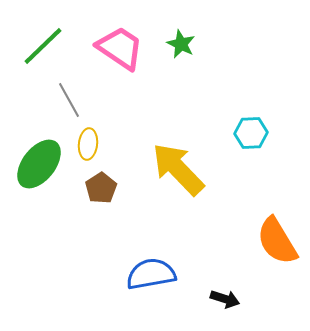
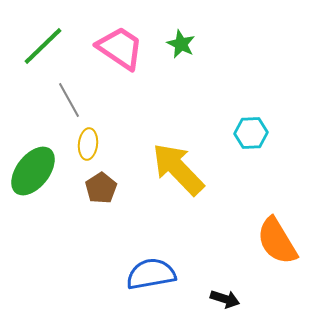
green ellipse: moved 6 px left, 7 px down
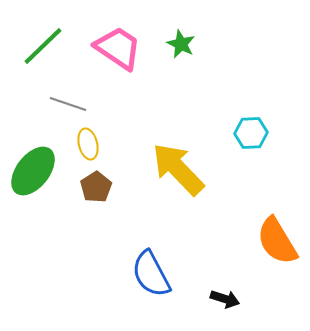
pink trapezoid: moved 2 px left
gray line: moved 1 px left, 4 px down; rotated 42 degrees counterclockwise
yellow ellipse: rotated 20 degrees counterclockwise
brown pentagon: moved 5 px left, 1 px up
blue semicircle: rotated 108 degrees counterclockwise
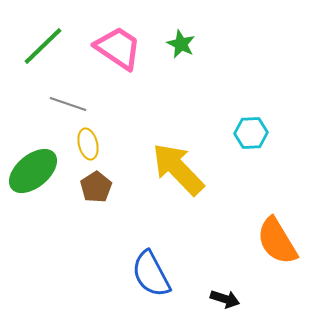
green ellipse: rotated 12 degrees clockwise
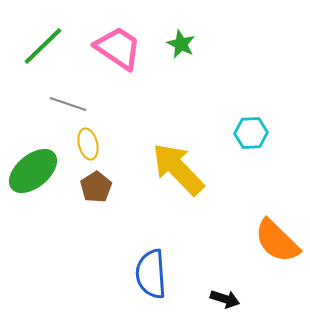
orange semicircle: rotated 15 degrees counterclockwise
blue semicircle: rotated 24 degrees clockwise
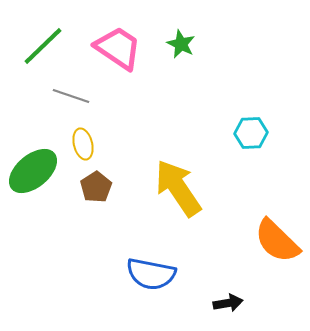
gray line: moved 3 px right, 8 px up
yellow ellipse: moved 5 px left
yellow arrow: moved 19 px down; rotated 10 degrees clockwise
blue semicircle: rotated 75 degrees counterclockwise
black arrow: moved 3 px right, 4 px down; rotated 28 degrees counterclockwise
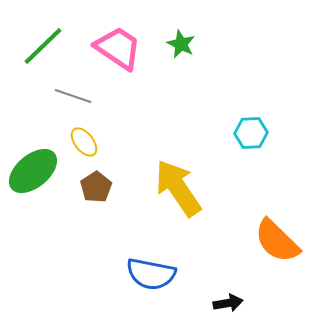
gray line: moved 2 px right
yellow ellipse: moved 1 px right, 2 px up; rotated 24 degrees counterclockwise
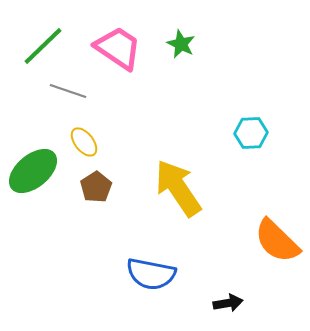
gray line: moved 5 px left, 5 px up
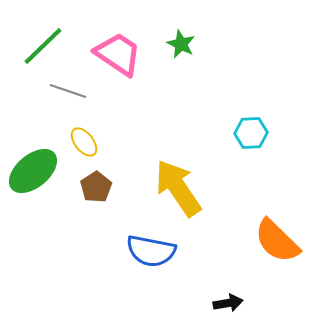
pink trapezoid: moved 6 px down
blue semicircle: moved 23 px up
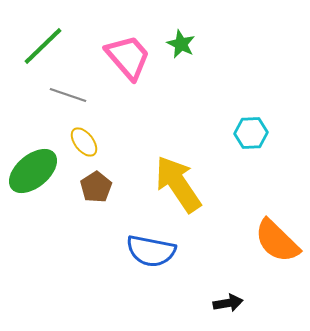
pink trapezoid: moved 10 px right, 3 px down; rotated 15 degrees clockwise
gray line: moved 4 px down
yellow arrow: moved 4 px up
